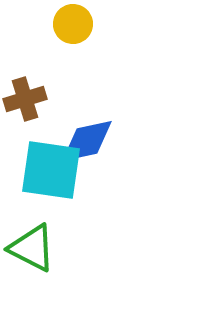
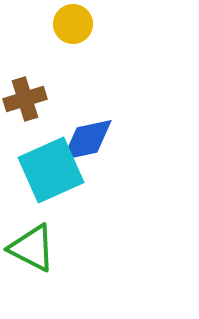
blue diamond: moved 1 px up
cyan square: rotated 32 degrees counterclockwise
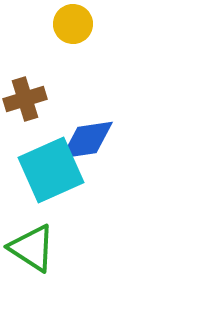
blue diamond: rotated 4 degrees clockwise
green triangle: rotated 6 degrees clockwise
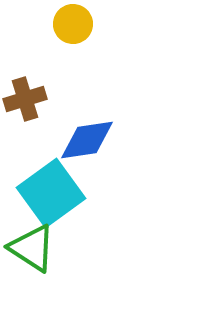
cyan square: moved 23 px down; rotated 12 degrees counterclockwise
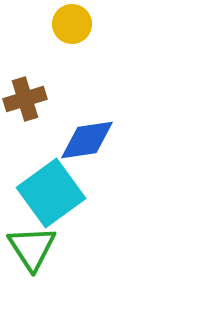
yellow circle: moved 1 px left
green triangle: rotated 24 degrees clockwise
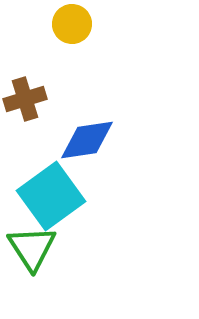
cyan square: moved 3 px down
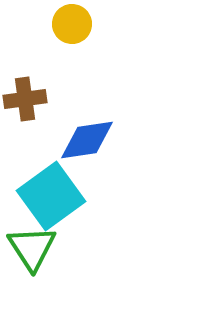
brown cross: rotated 9 degrees clockwise
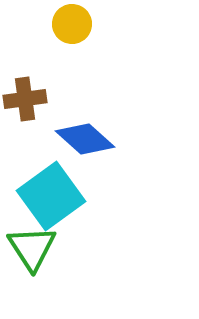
blue diamond: moved 2 px left, 1 px up; rotated 50 degrees clockwise
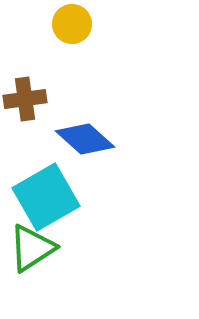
cyan square: moved 5 px left, 1 px down; rotated 6 degrees clockwise
green triangle: rotated 30 degrees clockwise
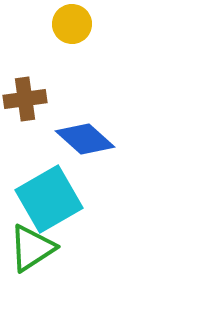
cyan square: moved 3 px right, 2 px down
